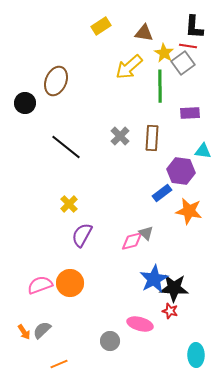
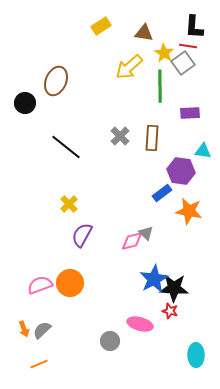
orange arrow: moved 3 px up; rotated 14 degrees clockwise
orange line: moved 20 px left
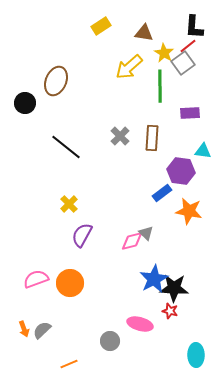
red line: rotated 48 degrees counterclockwise
pink semicircle: moved 4 px left, 6 px up
orange line: moved 30 px right
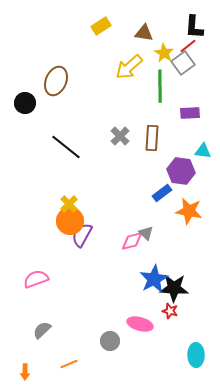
orange circle: moved 62 px up
orange arrow: moved 1 px right, 43 px down; rotated 21 degrees clockwise
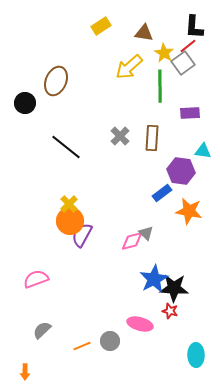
orange line: moved 13 px right, 18 px up
